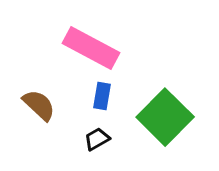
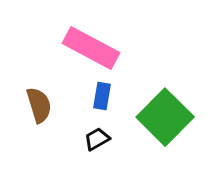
brown semicircle: rotated 30 degrees clockwise
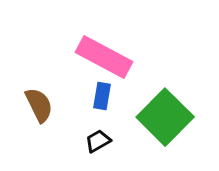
pink rectangle: moved 13 px right, 9 px down
brown semicircle: rotated 9 degrees counterclockwise
black trapezoid: moved 1 px right, 2 px down
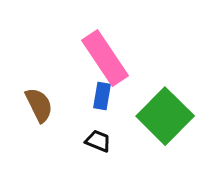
pink rectangle: moved 1 px right, 1 px down; rotated 28 degrees clockwise
green square: moved 1 px up
black trapezoid: rotated 52 degrees clockwise
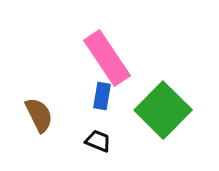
pink rectangle: moved 2 px right
brown semicircle: moved 10 px down
green square: moved 2 px left, 6 px up
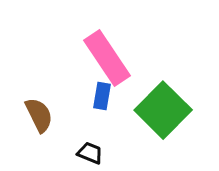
black trapezoid: moved 8 px left, 12 px down
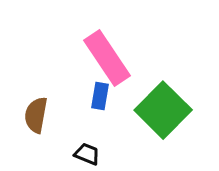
blue rectangle: moved 2 px left
brown semicircle: moved 3 px left; rotated 144 degrees counterclockwise
black trapezoid: moved 3 px left, 1 px down
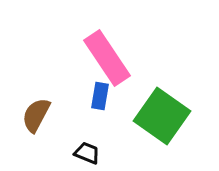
green square: moved 1 px left, 6 px down; rotated 10 degrees counterclockwise
brown semicircle: rotated 18 degrees clockwise
black trapezoid: moved 1 px up
